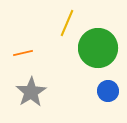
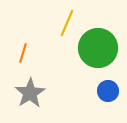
orange line: rotated 60 degrees counterclockwise
gray star: moved 1 px left, 1 px down
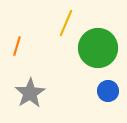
yellow line: moved 1 px left
orange line: moved 6 px left, 7 px up
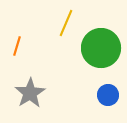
green circle: moved 3 px right
blue circle: moved 4 px down
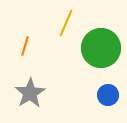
orange line: moved 8 px right
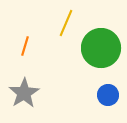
gray star: moved 6 px left
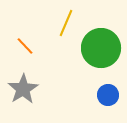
orange line: rotated 60 degrees counterclockwise
gray star: moved 1 px left, 4 px up
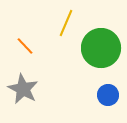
gray star: rotated 12 degrees counterclockwise
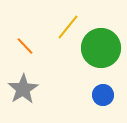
yellow line: moved 2 px right, 4 px down; rotated 16 degrees clockwise
gray star: rotated 12 degrees clockwise
blue circle: moved 5 px left
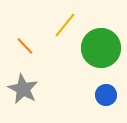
yellow line: moved 3 px left, 2 px up
gray star: rotated 12 degrees counterclockwise
blue circle: moved 3 px right
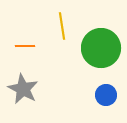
yellow line: moved 3 px left, 1 px down; rotated 48 degrees counterclockwise
orange line: rotated 48 degrees counterclockwise
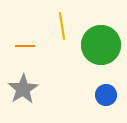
green circle: moved 3 px up
gray star: rotated 12 degrees clockwise
